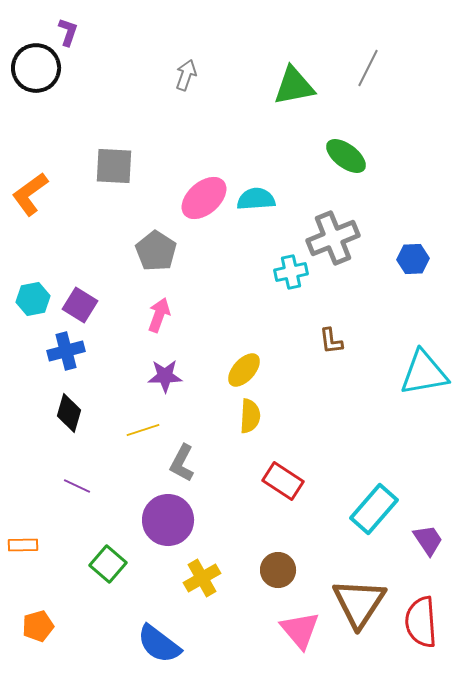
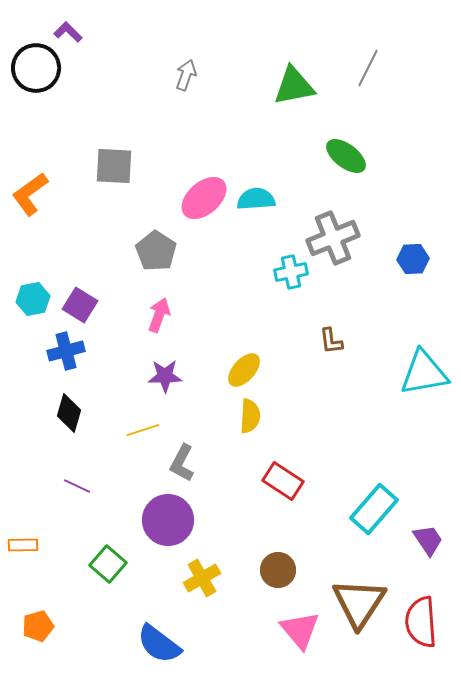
purple L-shape: rotated 64 degrees counterclockwise
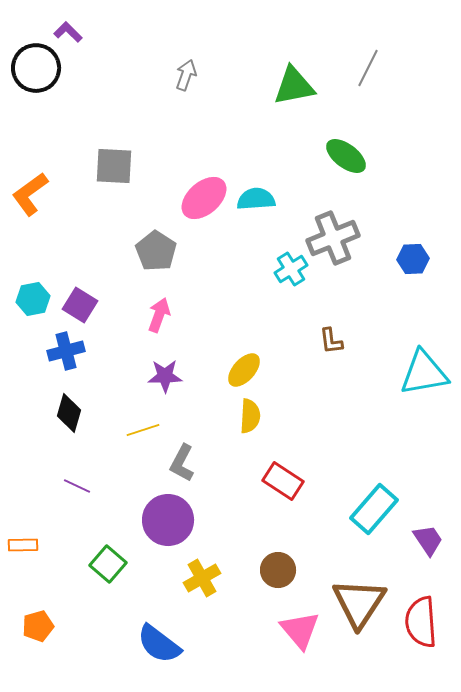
cyan cross: moved 3 px up; rotated 20 degrees counterclockwise
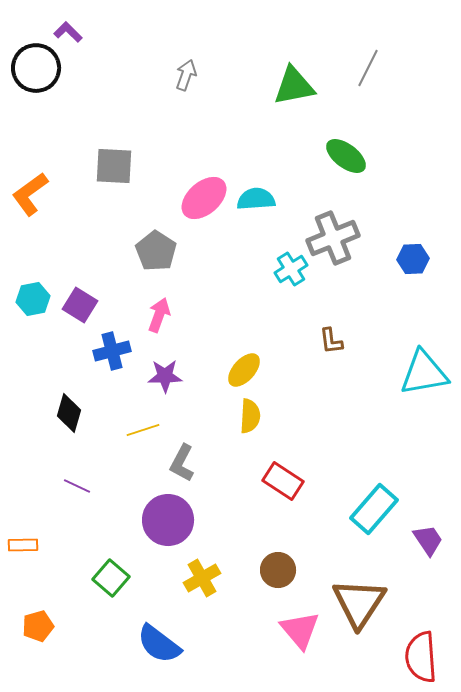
blue cross: moved 46 px right
green square: moved 3 px right, 14 px down
red semicircle: moved 35 px down
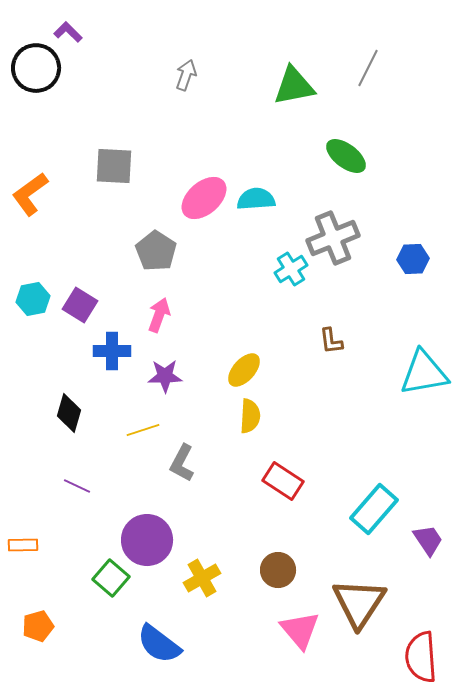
blue cross: rotated 15 degrees clockwise
purple circle: moved 21 px left, 20 px down
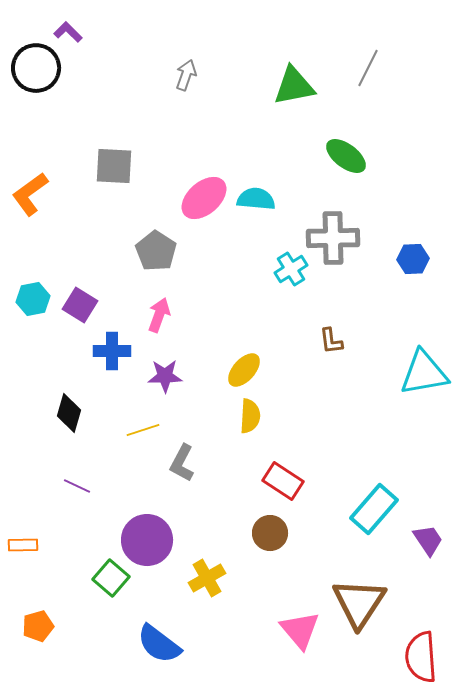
cyan semicircle: rotated 9 degrees clockwise
gray cross: rotated 21 degrees clockwise
brown circle: moved 8 px left, 37 px up
yellow cross: moved 5 px right
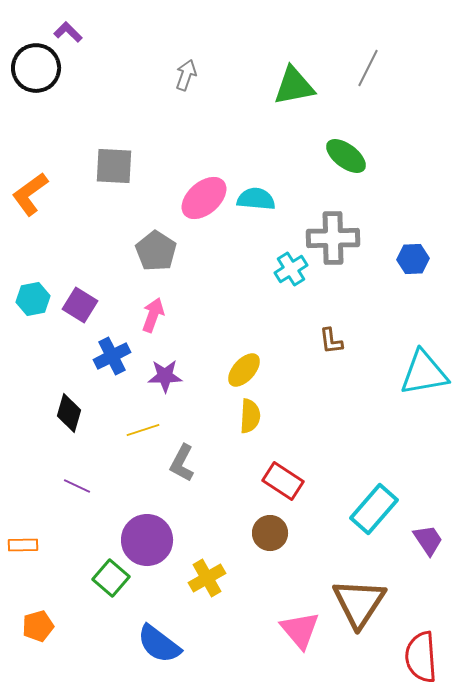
pink arrow: moved 6 px left
blue cross: moved 5 px down; rotated 27 degrees counterclockwise
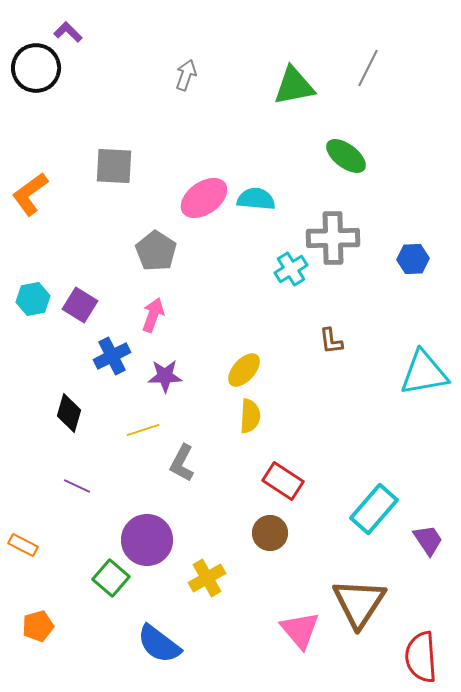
pink ellipse: rotated 6 degrees clockwise
orange rectangle: rotated 28 degrees clockwise
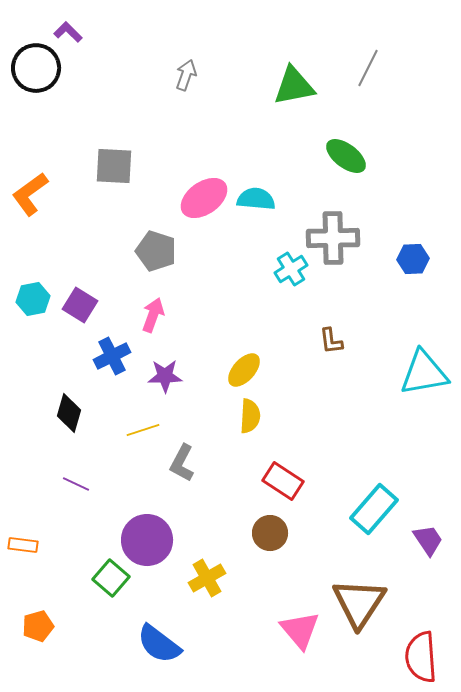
gray pentagon: rotated 15 degrees counterclockwise
purple line: moved 1 px left, 2 px up
orange rectangle: rotated 20 degrees counterclockwise
